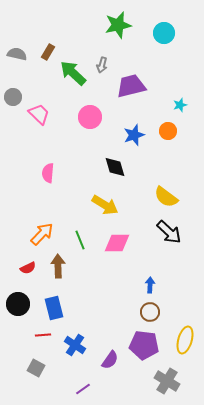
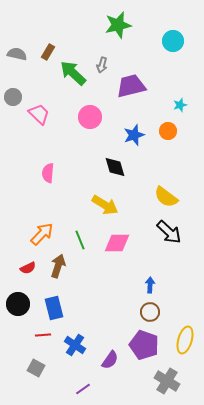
cyan circle: moved 9 px right, 8 px down
brown arrow: rotated 20 degrees clockwise
purple pentagon: rotated 12 degrees clockwise
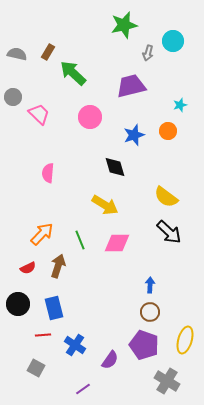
green star: moved 6 px right
gray arrow: moved 46 px right, 12 px up
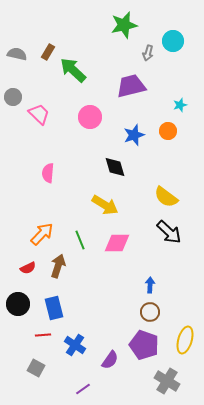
green arrow: moved 3 px up
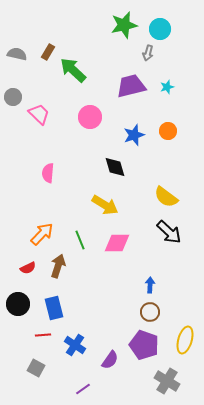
cyan circle: moved 13 px left, 12 px up
cyan star: moved 13 px left, 18 px up
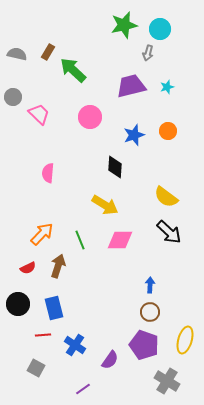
black diamond: rotated 20 degrees clockwise
pink diamond: moved 3 px right, 3 px up
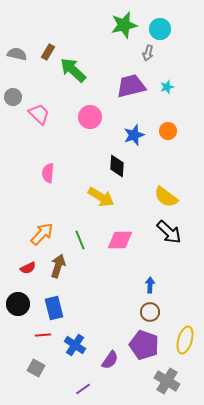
black diamond: moved 2 px right, 1 px up
yellow arrow: moved 4 px left, 8 px up
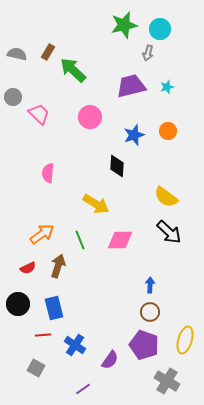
yellow arrow: moved 5 px left, 7 px down
orange arrow: rotated 10 degrees clockwise
